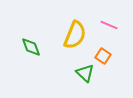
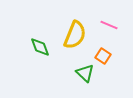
green diamond: moved 9 px right
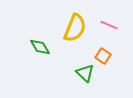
yellow semicircle: moved 7 px up
green diamond: rotated 10 degrees counterclockwise
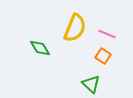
pink line: moved 2 px left, 9 px down
green diamond: moved 1 px down
green triangle: moved 6 px right, 11 px down
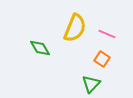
orange square: moved 1 px left, 3 px down
green triangle: rotated 30 degrees clockwise
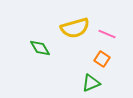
yellow semicircle: rotated 52 degrees clockwise
green triangle: moved 1 px up; rotated 24 degrees clockwise
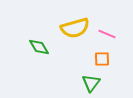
green diamond: moved 1 px left, 1 px up
orange square: rotated 35 degrees counterclockwise
green triangle: rotated 30 degrees counterclockwise
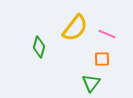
yellow semicircle: rotated 36 degrees counterclockwise
green diamond: rotated 45 degrees clockwise
